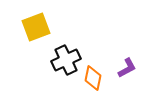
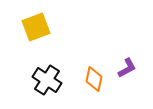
black cross: moved 19 px left, 20 px down; rotated 32 degrees counterclockwise
orange diamond: moved 1 px right, 1 px down
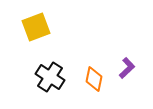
purple L-shape: rotated 15 degrees counterclockwise
black cross: moved 3 px right, 3 px up
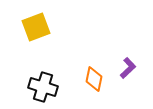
purple L-shape: moved 1 px right
black cross: moved 7 px left, 10 px down; rotated 16 degrees counterclockwise
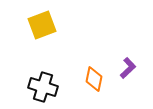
yellow square: moved 6 px right, 2 px up
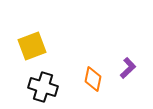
yellow square: moved 10 px left, 21 px down
orange diamond: moved 1 px left
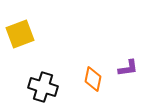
yellow square: moved 12 px left, 12 px up
purple L-shape: rotated 35 degrees clockwise
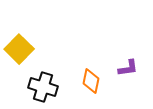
yellow square: moved 1 px left, 15 px down; rotated 24 degrees counterclockwise
orange diamond: moved 2 px left, 2 px down
